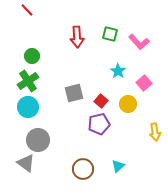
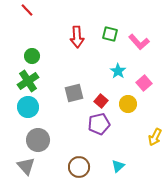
yellow arrow: moved 5 px down; rotated 36 degrees clockwise
gray triangle: moved 3 px down; rotated 12 degrees clockwise
brown circle: moved 4 px left, 2 px up
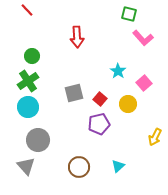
green square: moved 19 px right, 20 px up
pink L-shape: moved 4 px right, 4 px up
red square: moved 1 px left, 2 px up
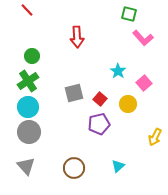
gray circle: moved 9 px left, 8 px up
brown circle: moved 5 px left, 1 px down
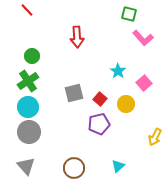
yellow circle: moved 2 px left
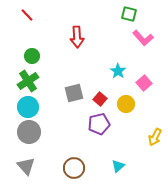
red line: moved 5 px down
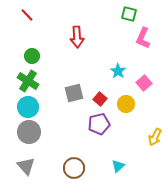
pink L-shape: rotated 65 degrees clockwise
green cross: rotated 25 degrees counterclockwise
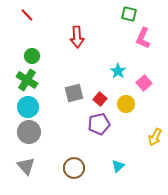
green cross: moved 1 px left, 1 px up
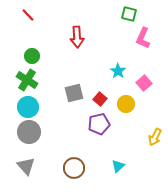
red line: moved 1 px right
